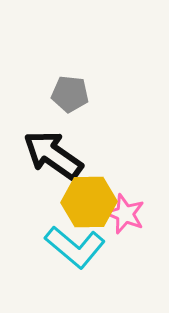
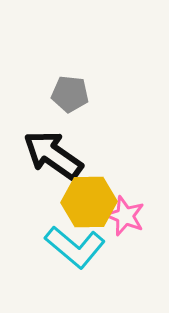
pink star: moved 2 px down
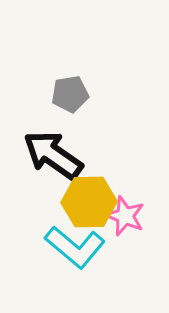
gray pentagon: rotated 15 degrees counterclockwise
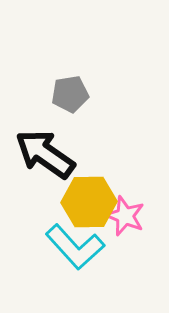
black arrow: moved 8 px left, 1 px up
cyan L-shape: rotated 8 degrees clockwise
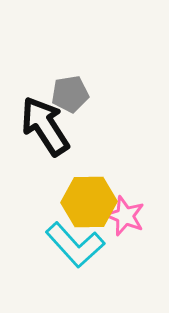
black arrow: moved 28 px up; rotated 22 degrees clockwise
cyan L-shape: moved 2 px up
